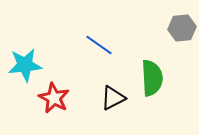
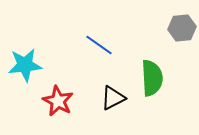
red star: moved 4 px right, 3 px down
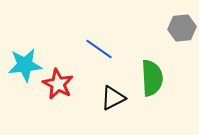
blue line: moved 4 px down
red star: moved 17 px up
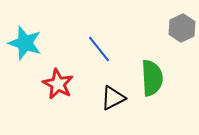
gray hexagon: rotated 20 degrees counterclockwise
blue line: rotated 16 degrees clockwise
cyan star: moved 22 px up; rotated 24 degrees clockwise
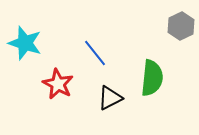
gray hexagon: moved 1 px left, 2 px up
blue line: moved 4 px left, 4 px down
green semicircle: rotated 9 degrees clockwise
black triangle: moved 3 px left
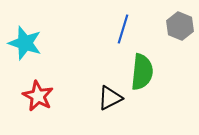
gray hexagon: moved 1 px left; rotated 12 degrees counterclockwise
blue line: moved 28 px right, 24 px up; rotated 56 degrees clockwise
green semicircle: moved 10 px left, 6 px up
red star: moved 20 px left, 12 px down
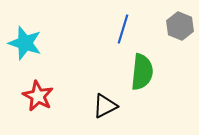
black triangle: moved 5 px left, 8 px down
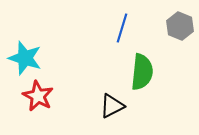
blue line: moved 1 px left, 1 px up
cyan star: moved 15 px down
black triangle: moved 7 px right
